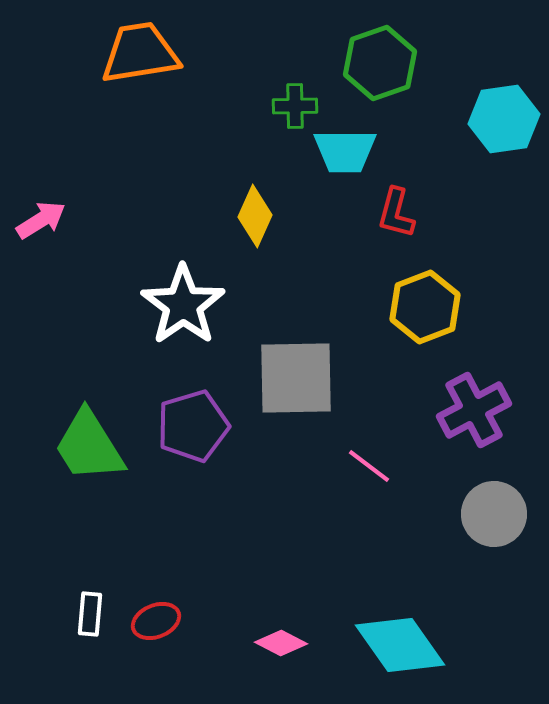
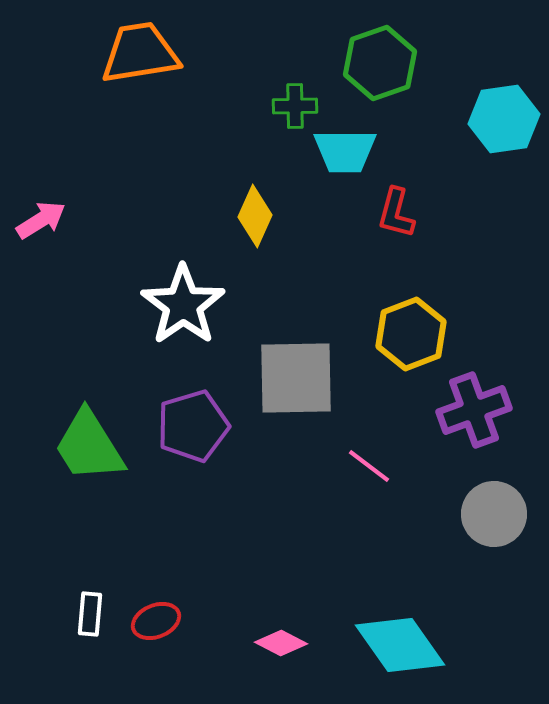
yellow hexagon: moved 14 px left, 27 px down
purple cross: rotated 8 degrees clockwise
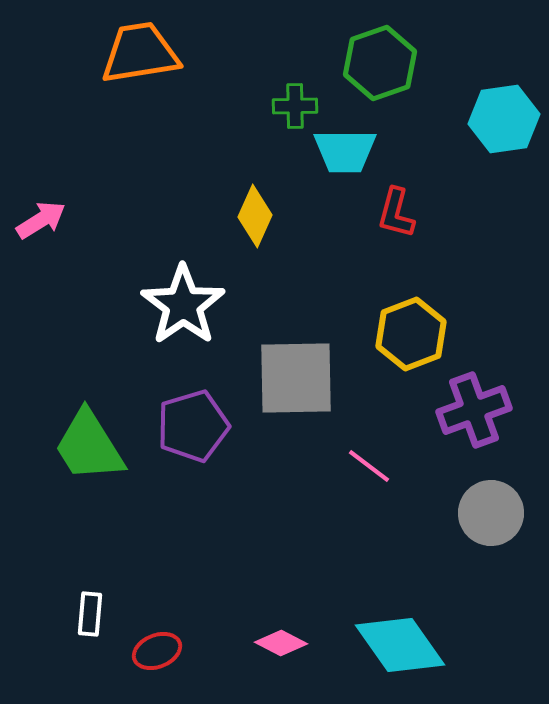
gray circle: moved 3 px left, 1 px up
red ellipse: moved 1 px right, 30 px down
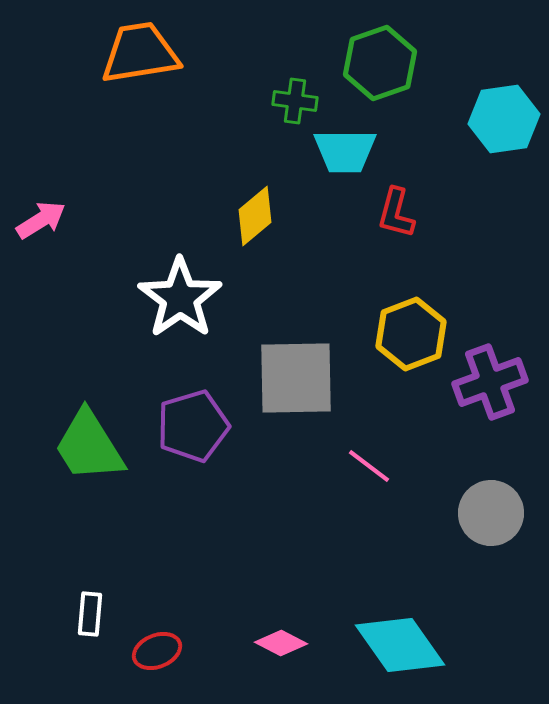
green cross: moved 5 px up; rotated 9 degrees clockwise
yellow diamond: rotated 26 degrees clockwise
white star: moved 3 px left, 7 px up
purple cross: moved 16 px right, 28 px up
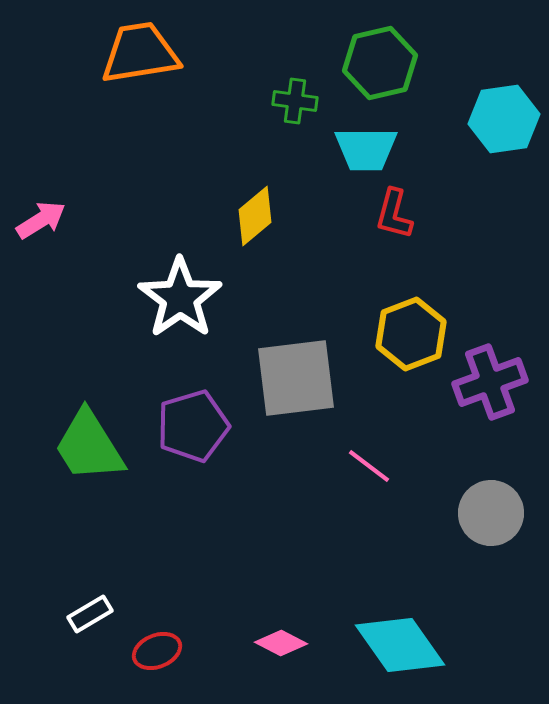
green hexagon: rotated 6 degrees clockwise
cyan trapezoid: moved 21 px right, 2 px up
red L-shape: moved 2 px left, 1 px down
gray square: rotated 6 degrees counterclockwise
white rectangle: rotated 54 degrees clockwise
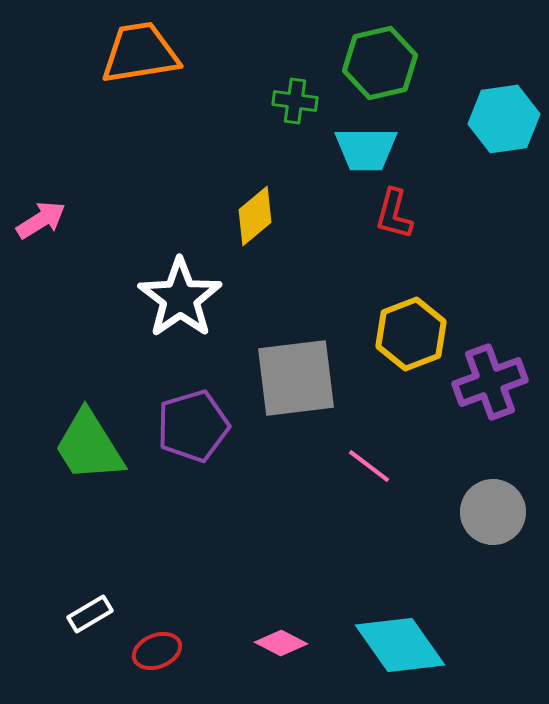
gray circle: moved 2 px right, 1 px up
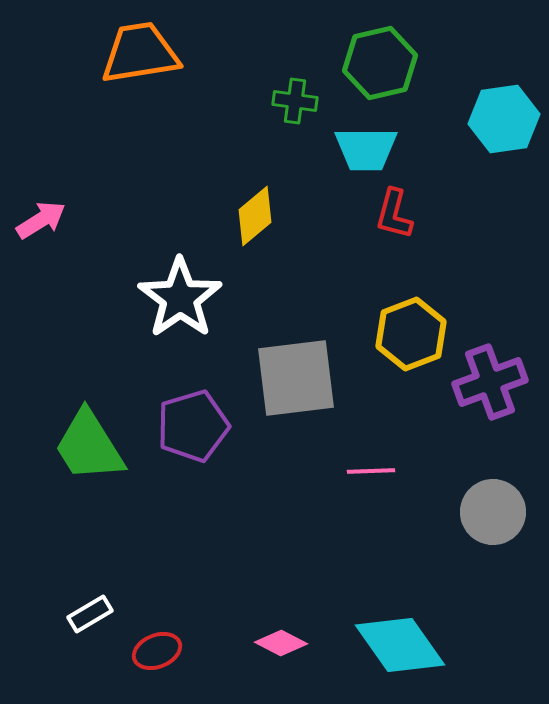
pink line: moved 2 px right, 5 px down; rotated 39 degrees counterclockwise
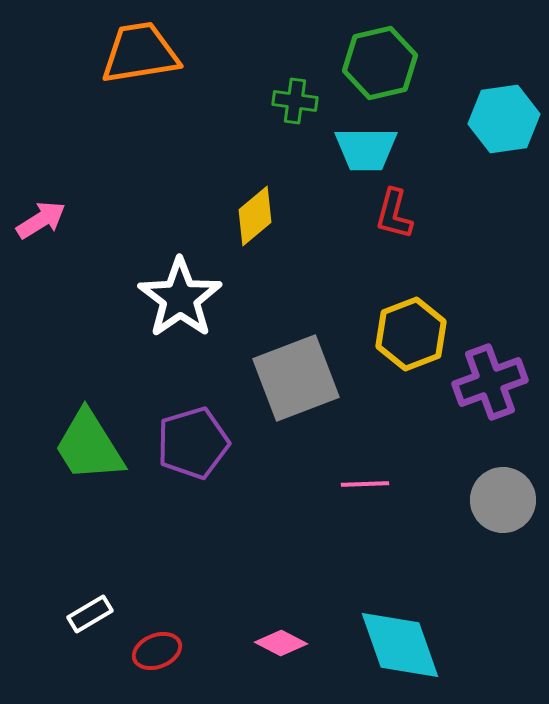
gray square: rotated 14 degrees counterclockwise
purple pentagon: moved 17 px down
pink line: moved 6 px left, 13 px down
gray circle: moved 10 px right, 12 px up
cyan diamond: rotated 16 degrees clockwise
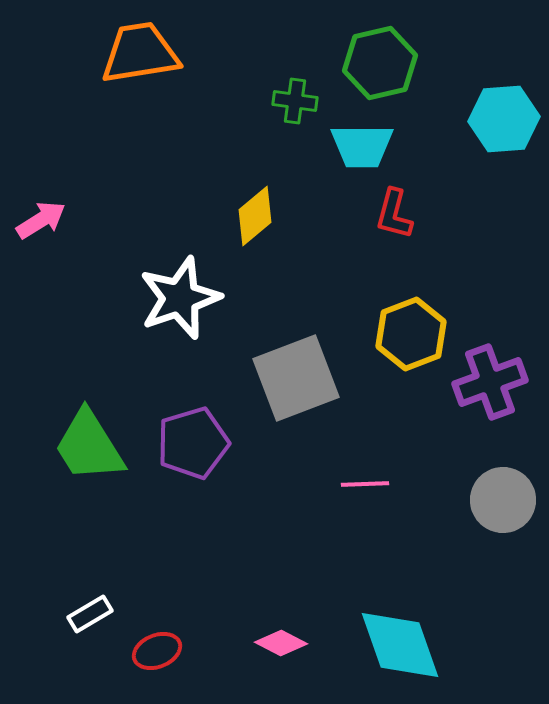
cyan hexagon: rotated 4 degrees clockwise
cyan trapezoid: moved 4 px left, 3 px up
white star: rotated 16 degrees clockwise
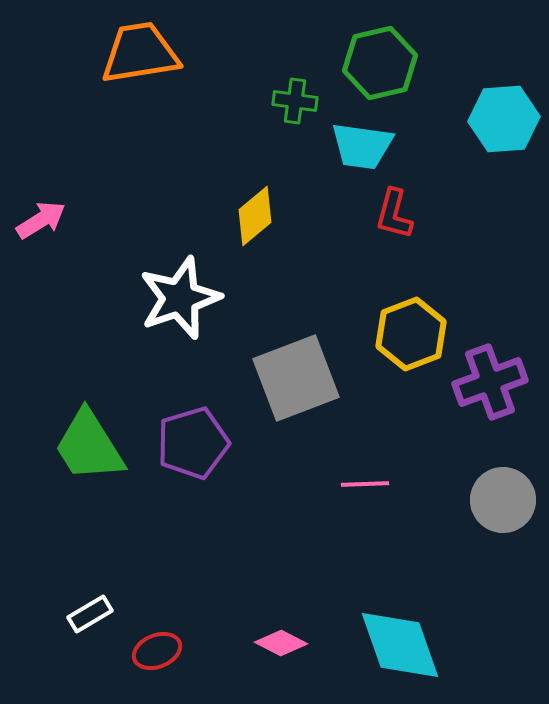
cyan trapezoid: rotated 8 degrees clockwise
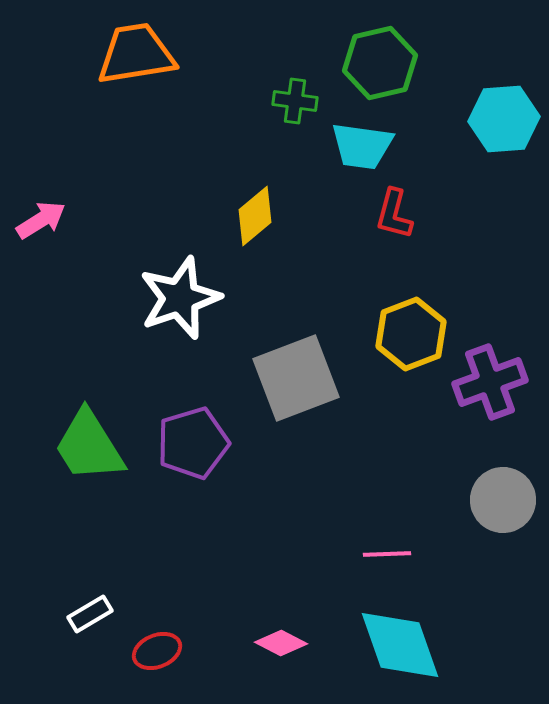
orange trapezoid: moved 4 px left, 1 px down
pink line: moved 22 px right, 70 px down
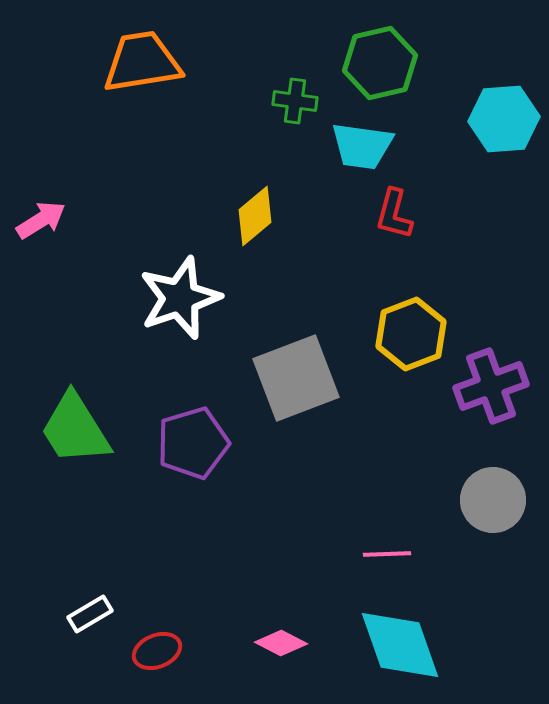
orange trapezoid: moved 6 px right, 8 px down
purple cross: moved 1 px right, 4 px down
green trapezoid: moved 14 px left, 17 px up
gray circle: moved 10 px left
